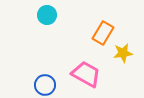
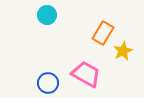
yellow star: moved 2 px up; rotated 18 degrees counterclockwise
blue circle: moved 3 px right, 2 px up
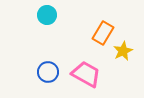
blue circle: moved 11 px up
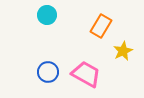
orange rectangle: moved 2 px left, 7 px up
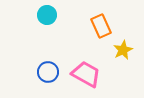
orange rectangle: rotated 55 degrees counterclockwise
yellow star: moved 1 px up
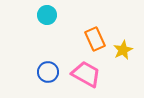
orange rectangle: moved 6 px left, 13 px down
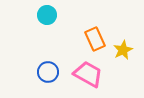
pink trapezoid: moved 2 px right
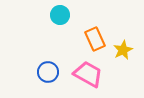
cyan circle: moved 13 px right
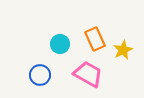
cyan circle: moved 29 px down
blue circle: moved 8 px left, 3 px down
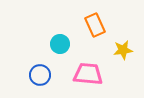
orange rectangle: moved 14 px up
yellow star: rotated 18 degrees clockwise
pink trapezoid: rotated 24 degrees counterclockwise
